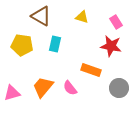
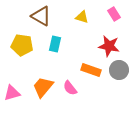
pink rectangle: moved 2 px left, 8 px up
red star: moved 2 px left
gray circle: moved 18 px up
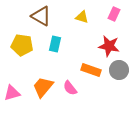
pink rectangle: rotated 56 degrees clockwise
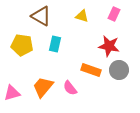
yellow triangle: moved 1 px up
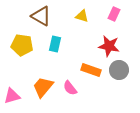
pink triangle: moved 3 px down
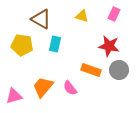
brown triangle: moved 3 px down
pink triangle: moved 2 px right
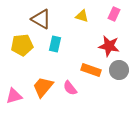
yellow pentagon: rotated 15 degrees counterclockwise
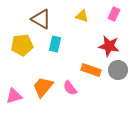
gray circle: moved 1 px left
